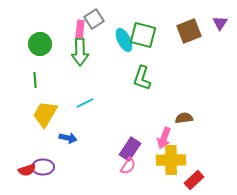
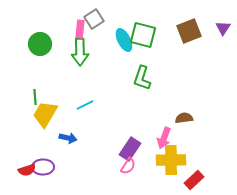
purple triangle: moved 3 px right, 5 px down
green line: moved 17 px down
cyan line: moved 2 px down
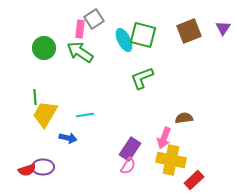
green circle: moved 4 px right, 4 px down
green arrow: rotated 124 degrees clockwise
green L-shape: rotated 50 degrees clockwise
cyan line: moved 10 px down; rotated 18 degrees clockwise
yellow cross: rotated 12 degrees clockwise
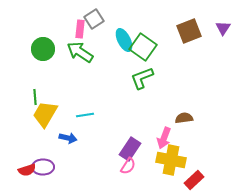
green square: moved 12 px down; rotated 20 degrees clockwise
green circle: moved 1 px left, 1 px down
